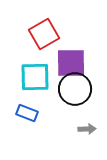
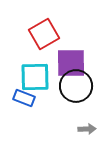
black circle: moved 1 px right, 3 px up
blue rectangle: moved 3 px left, 15 px up
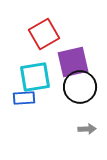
purple square: moved 2 px right, 1 px up; rotated 12 degrees counterclockwise
cyan square: rotated 8 degrees counterclockwise
black circle: moved 4 px right, 1 px down
blue rectangle: rotated 25 degrees counterclockwise
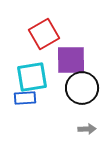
purple square: moved 2 px left, 2 px up; rotated 12 degrees clockwise
cyan square: moved 3 px left
black circle: moved 2 px right, 1 px down
blue rectangle: moved 1 px right
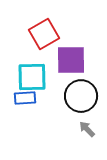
cyan square: rotated 8 degrees clockwise
black circle: moved 1 px left, 8 px down
gray arrow: rotated 132 degrees counterclockwise
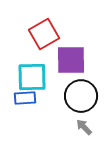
gray arrow: moved 3 px left, 2 px up
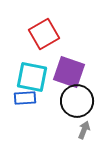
purple square: moved 2 px left, 12 px down; rotated 20 degrees clockwise
cyan square: rotated 12 degrees clockwise
black circle: moved 4 px left, 5 px down
gray arrow: moved 3 px down; rotated 66 degrees clockwise
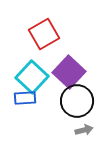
purple square: rotated 24 degrees clockwise
cyan square: rotated 32 degrees clockwise
gray arrow: rotated 54 degrees clockwise
